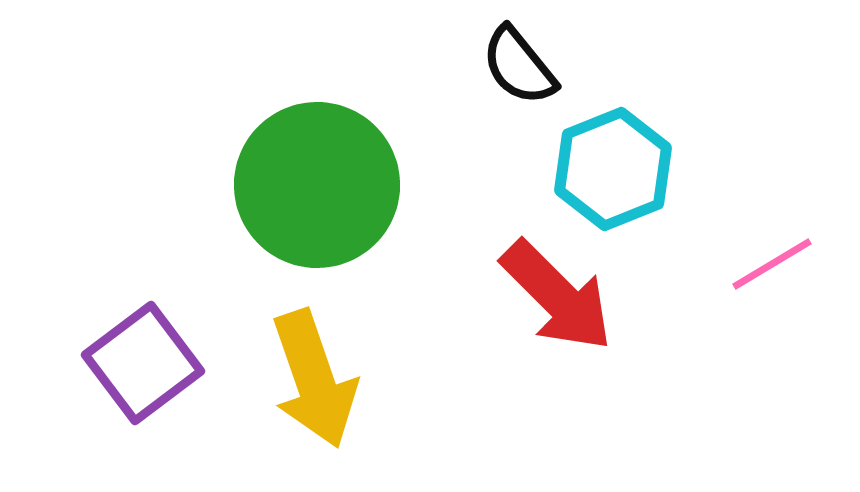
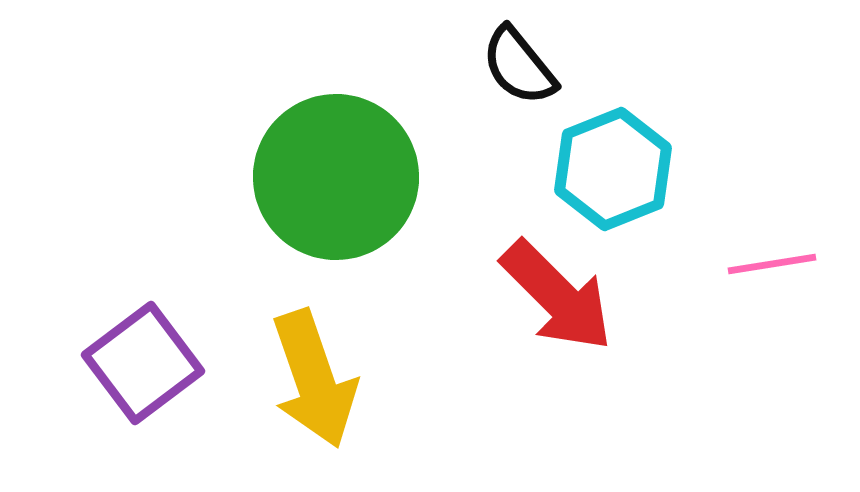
green circle: moved 19 px right, 8 px up
pink line: rotated 22 degrees clockwise
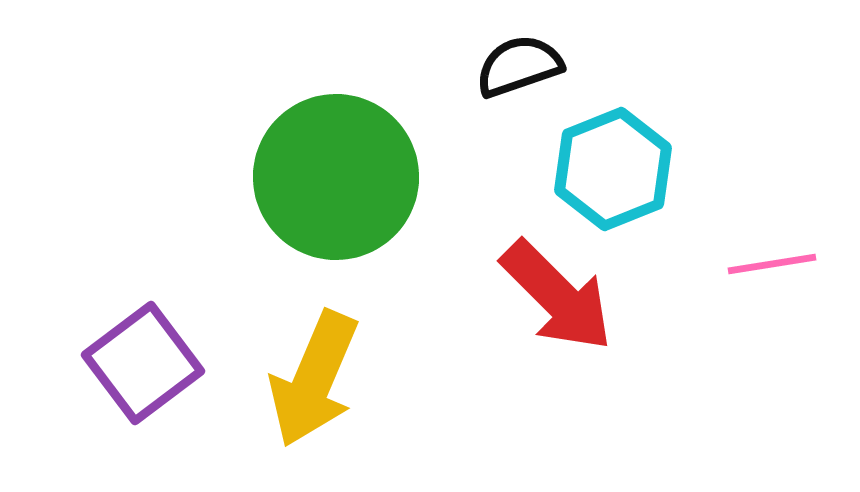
black semicircle: rotated 110 degrees clockwise
yellow arrow: rotated 42 degrees clockwise
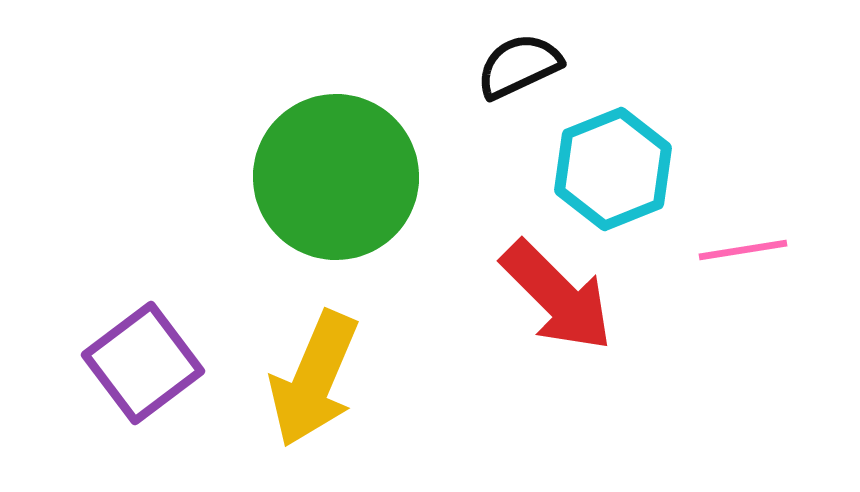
black semicircle: rotated 6 degrees counterclockwise
pink line: moved 29 px left, 14 px up
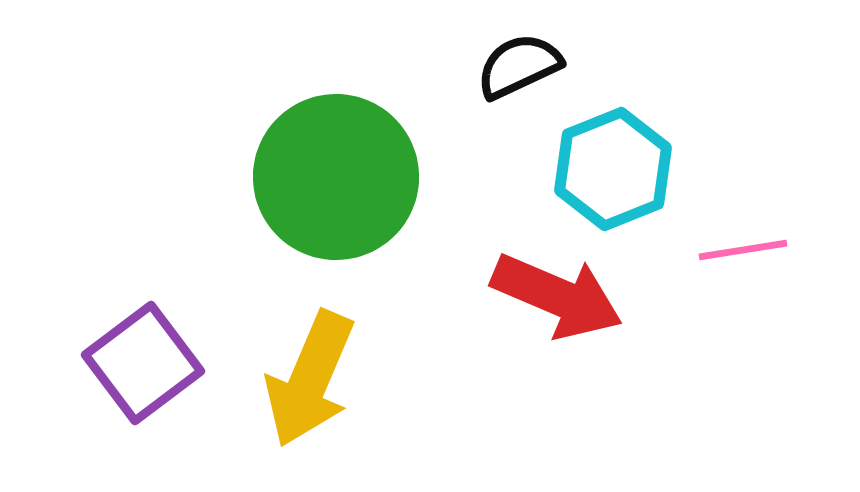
red arrow: rotated 22 degrees counterclockwise
yellow arrow: moved 4 px left
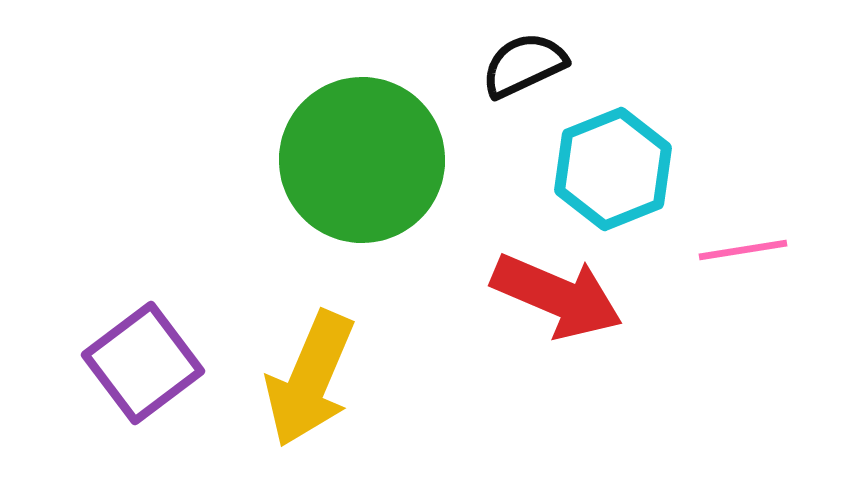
black semicircle: moved 5 px right, 1 px up
green circle: moved 26 px right, 17 px up
